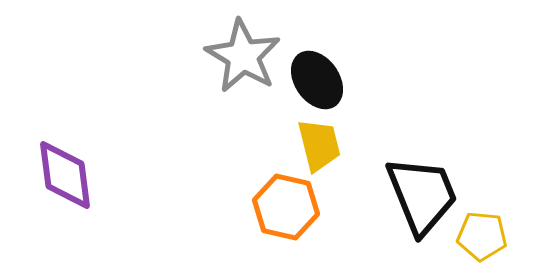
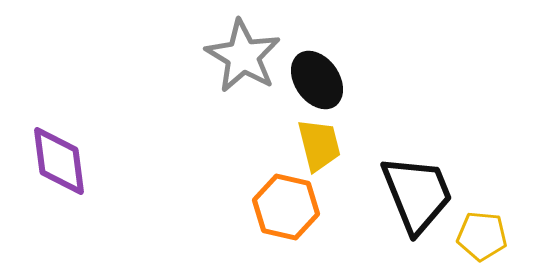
purple diamond: moved 6 px left, 14 px up
black trapezoid: moved 5 px left, 1 px up
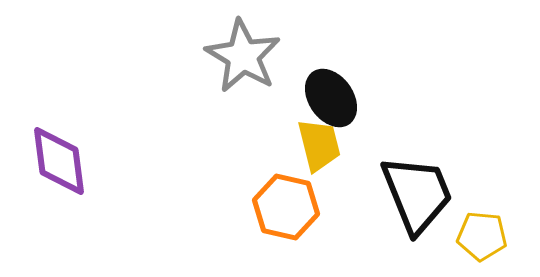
black ellipse: moved 14 px right, 18 px down
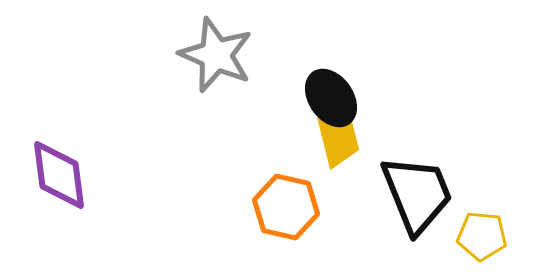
gray star: moved 27 px left, 1 px up; rotated 8 degrees counterclockwise
yellow trapezoid: moved 19 px right, 5 px up
purple diamond: moved 14 px down
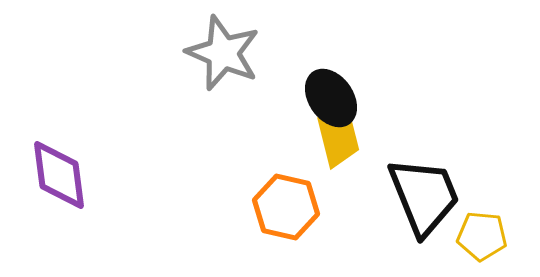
gray star: moved 7 px right, 2 px up
black trapezoid: moved 7 px right, 2 px down
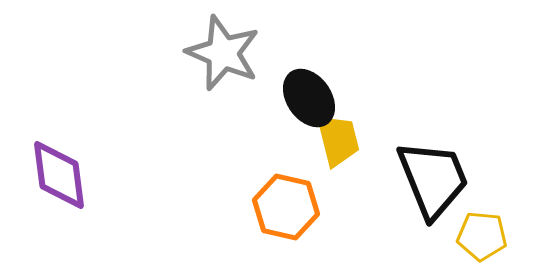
black ellipse: moved 22 px left
black trapezoid: moved 9 px right, 17 px up
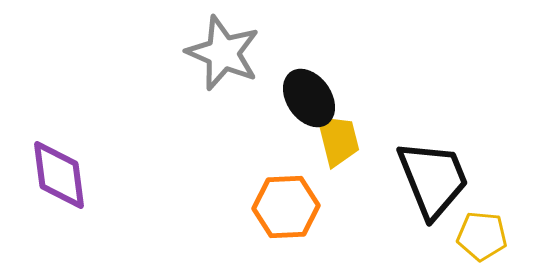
orange hexagon: rotated 16 degrees counterclockwise
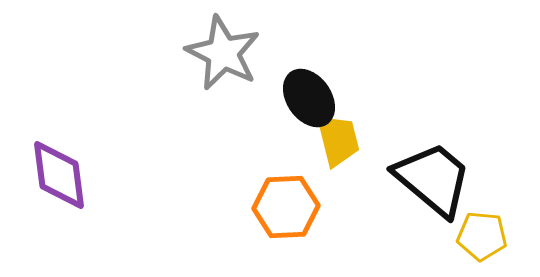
gray star: rotated 4 degrees clockwise
black trapezoid: rotated 28 degrees counterclockwise
